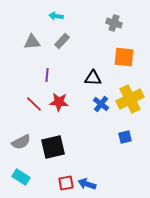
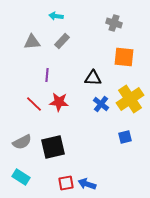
yellow cross: rotated 8 degrees counterclockwise
gray semicircle: moved 1 px right
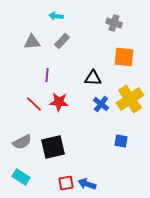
blue square: moved 4 px left, 4 px down; rotated 24 degrees clockwise
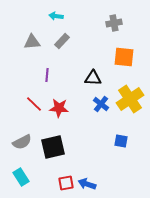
gray cross: rotated 28 degrees counterclockwise
red star: moved 6 px down
cyan rectangle: rotated 24 degrees clockwise
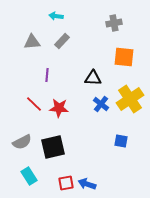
cyan rectangle: moved 8 px right, 1 px up
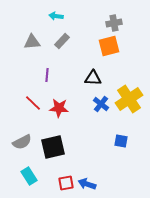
orange square: moved 15 px left, 11 px up; rotated 20 degrees counterclockwise
yellow cross: moved 1 px left
red line: moved 1 px left, 1 px up
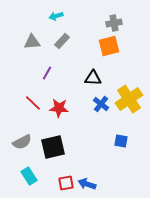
cyan arrow: rotated 24 degrees counterclockwise
purple line: moved 2 px up; rotated 24 degrees clockwise
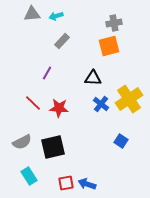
gray triangle: moved 28 px up
blue square: rotated 24 degrees clockwise
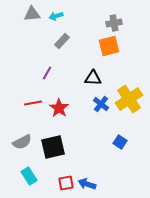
red line: rotated 54 degrees counterclockwise
red star: rotated 30 degrees clockwise
blue square: moved 1 px left, 1 px down
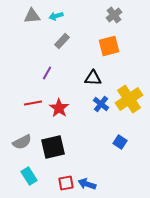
gray triangle: moved 2 px down
gray cross: moved 8 px up; rotated 28 degrees counterclockwise
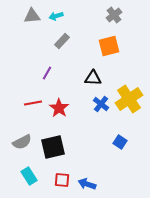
red square: moved 4 px left, 3 px up; rotated 14 degrees clockwise
